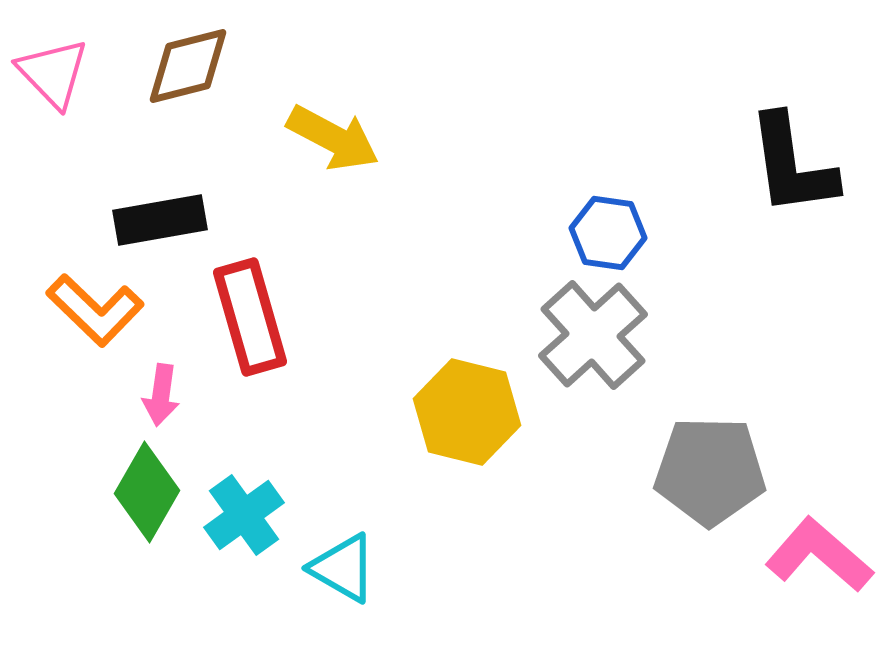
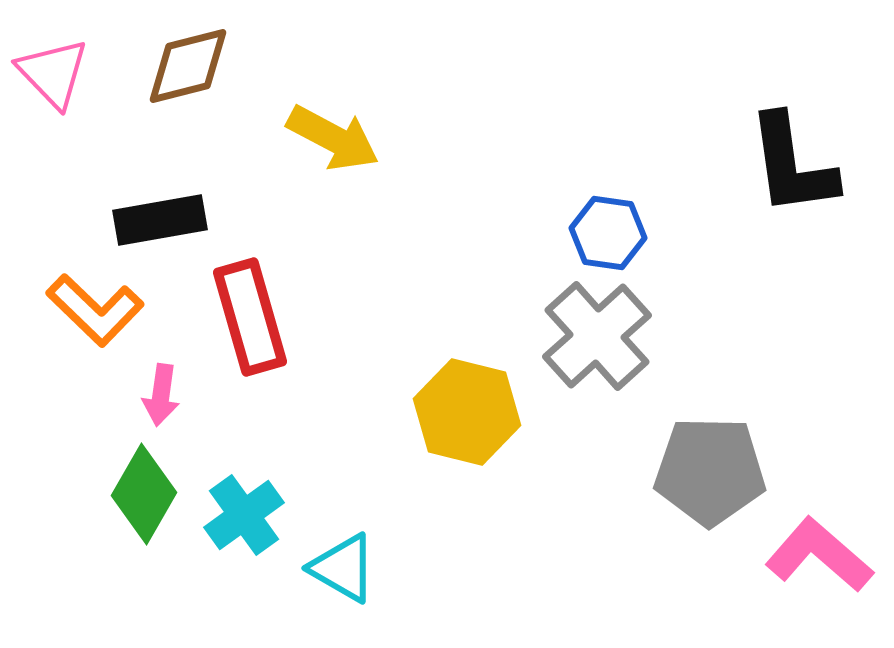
gray cross: moved 4 px right, 1 px down
green diamond: moved 3 px left, 2 px down
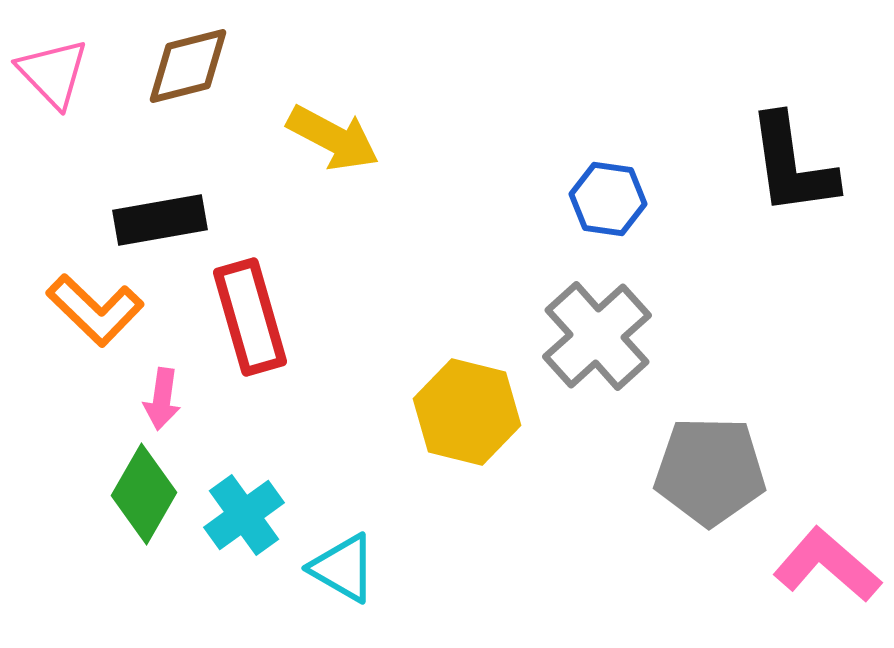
blue hexagon: moved 34 px up
pink arrow: moved 1 px right, 4 px down
pink L-shape: moved 8 px right, 10 px down
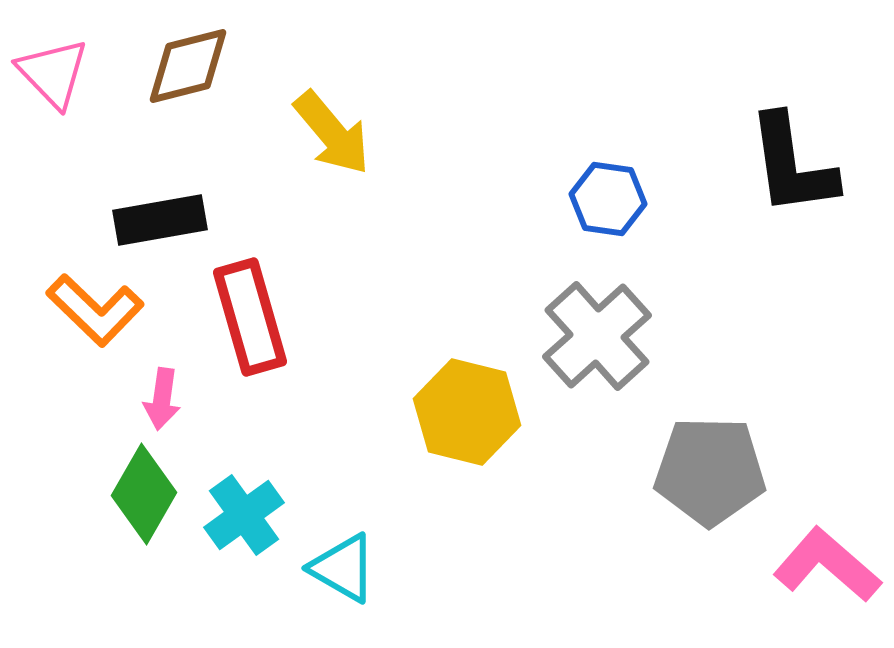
yellow arrow: moved 1 px left, 5 px up; rotated 22 degrees clockwise
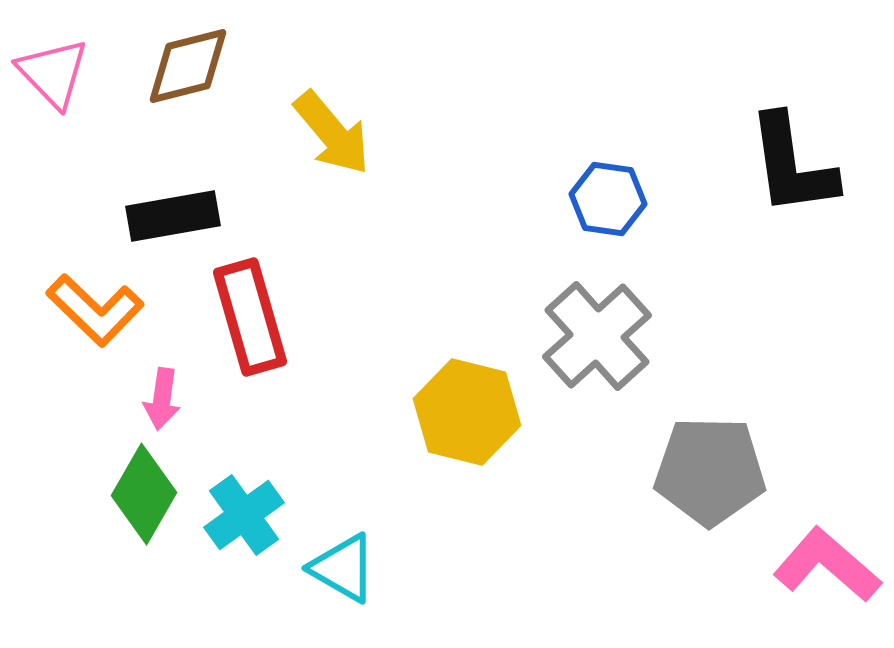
black rectangle: moved 13 px right, 4 px up
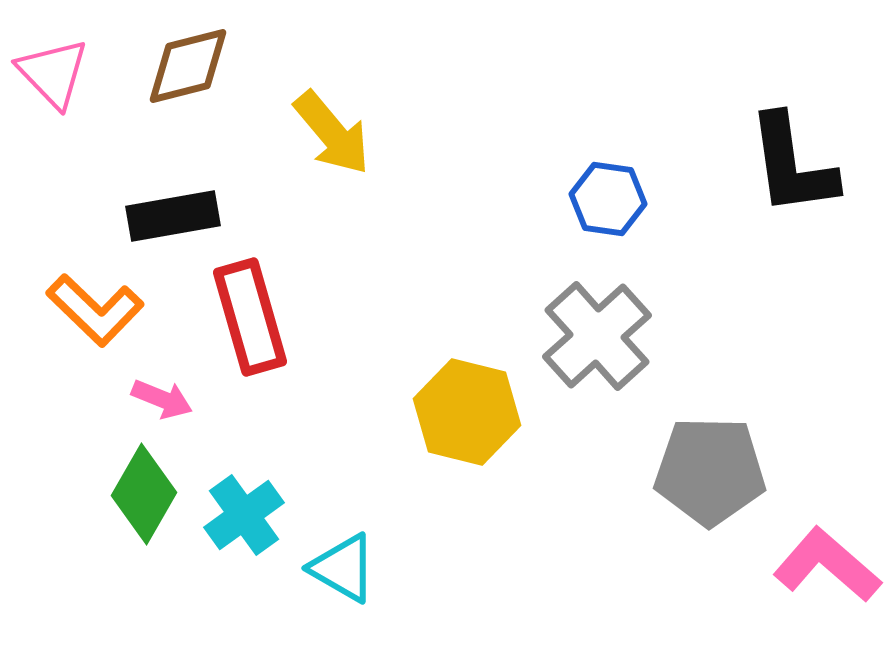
pink arrow: rotated 76 degrees counterclockwise
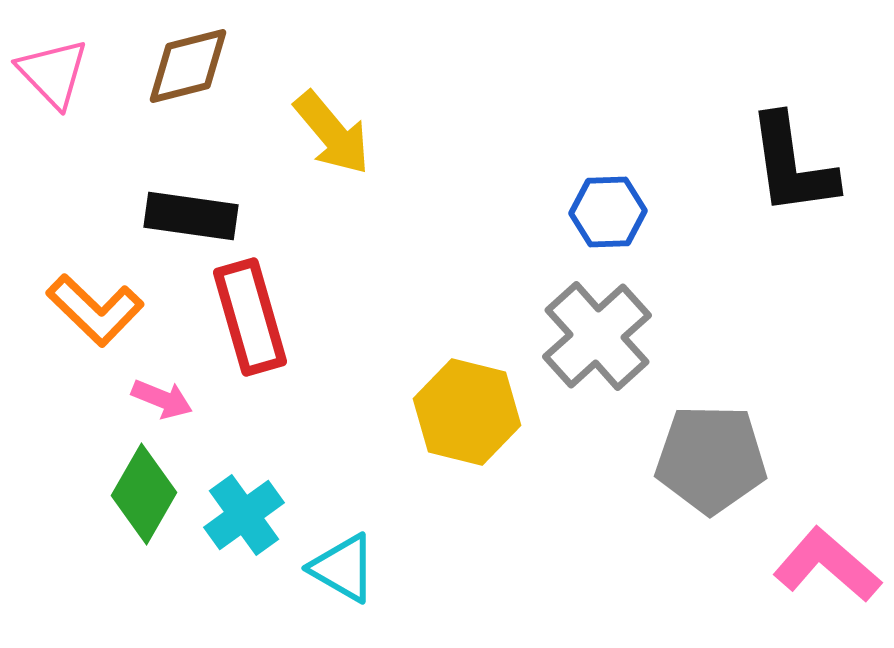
blue hexagon: moved 13 px down; rotated 10 degrees counterclockwise
black rectangle: moved 18 px right; rotated 18 degrees clockwise
gray pentagon: moved 1 px right, 12 px up
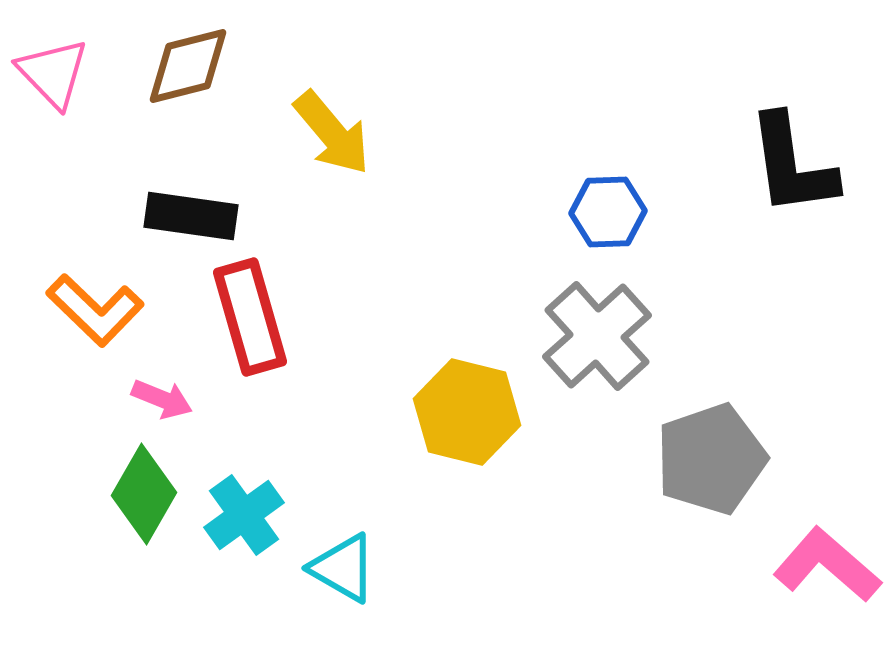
gray pentagon: rotated 20 degrees counterclockwise
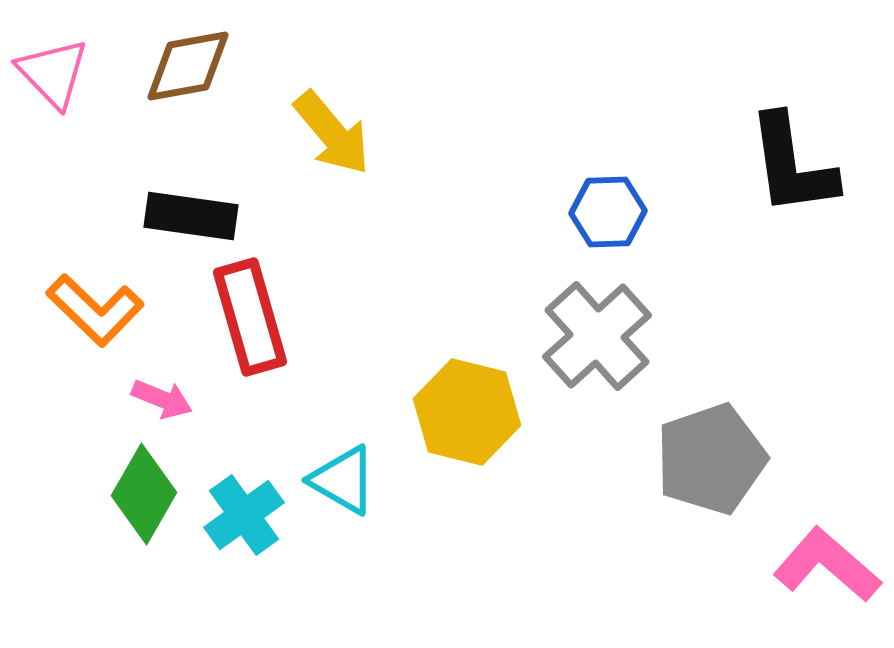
brown diamond: rotated 4 degrees clockwise
cyan triangle: moved 88 px up
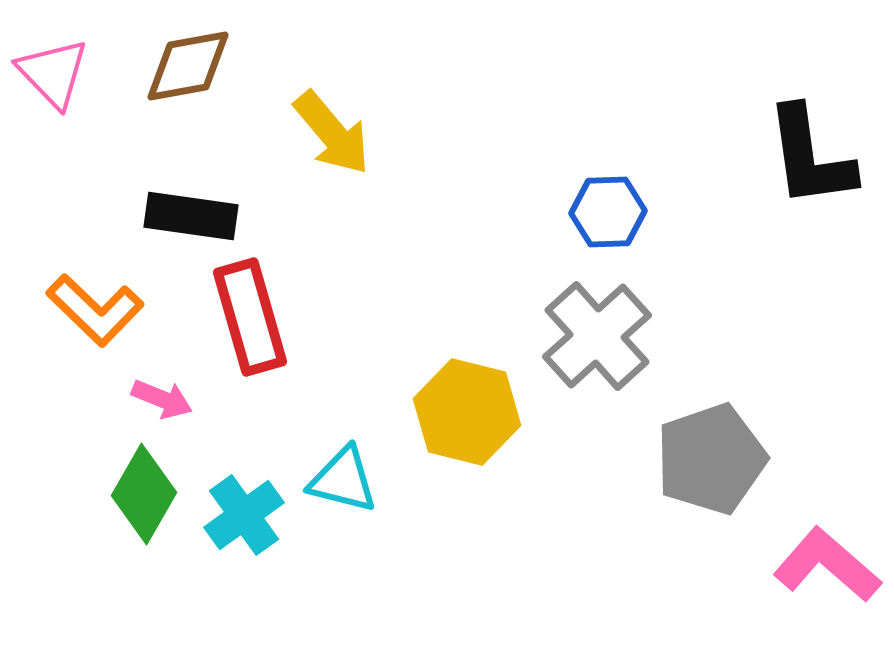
black L-shape: moved 18 px right, 8 px up
cyan triangle: rotated 16 degrees counterclockwise
